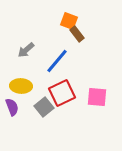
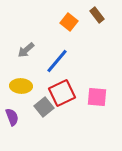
orange square: moved 1 px down; rotated 18 degrees clockwise
brown rectangle: moved 20 px right, 19 px up
purple semicircle: moved 10 px down
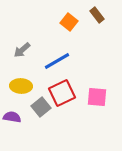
gray arrow: moved 4 px left
blue line: rotated 20 degrees clockwise
gray square: moved 3 px left
purple semicircle: rotated 60 degrees counterclockwise
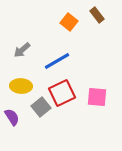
purple semicircle: rotated 48 degrees clockwise
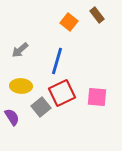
gray arrow: moved 2 px left
blue line: rotated 44 degrees counterclockwise
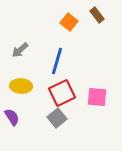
gray square: moved 16 px right, 11 px down
